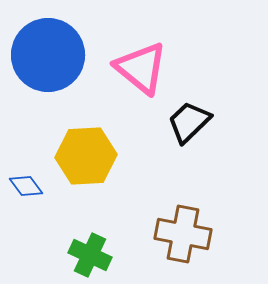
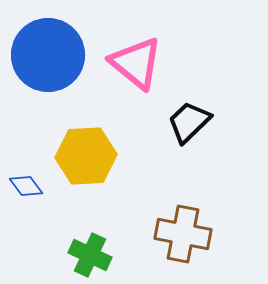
pink triangle: moved 5 px left, 5 px up
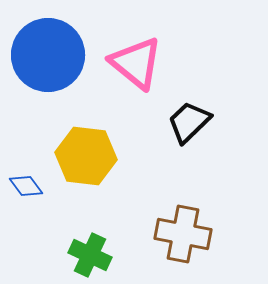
yellow hexagon: rotated 10 degrees clockwise
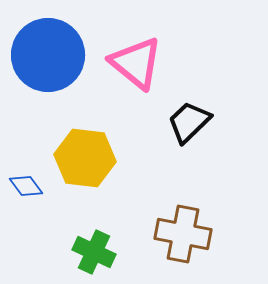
yellow hexagon: moved 1 px left, 2 px down
green cross: moved 4 px right, 3 px up
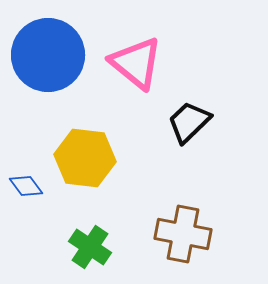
green cross: moved 4 px left, 5 px up; rotated 9 degrees clockwise
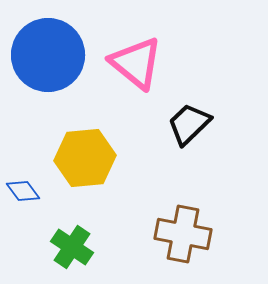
black trapezoid: moved 2 px down
yellow hexagon: rotated 12 degrees counterclockwise
blue diamond: moved 3 px left, 5 px down
green cross: moved 18 px left
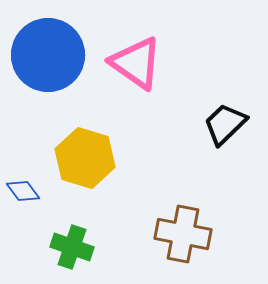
pink triangle: rotated 4 degrees counterclockwise
black trapezoid: moved 36 px right
yellow hexagon: rotated 22 degrees clockwise
green cross: rotated 15 degrees counterclockwise
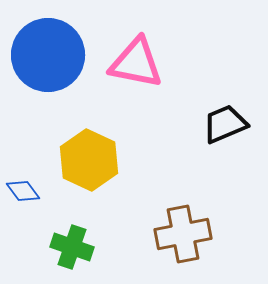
pink triangle: rotated 24 degrees counterclockwise
black trapezoid: rotated 21 degrees clockwise
yellow hexagon: moved 4 px right, 2 px down; rotated 8 degrees clockwise
brown cross: rotated 22 degrees counterclockwise
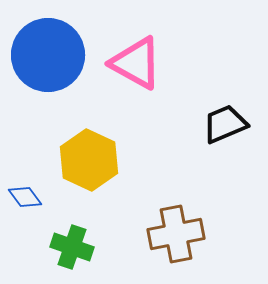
pink triangle: rotated 18 degrees clockwise
blue diamond: moved 2 px right, 6 px down
brown cross: moved 7 px left
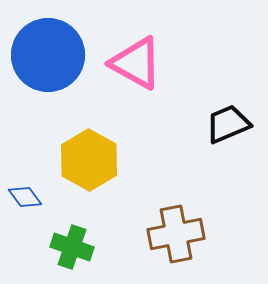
black trapezoid: moved 3 px right
yellow hexagon: rotated 4 degrees clockwise
